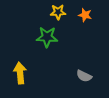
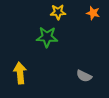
orange star: moved 8 px right, 2 px up
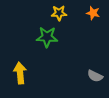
yellow star: moved 1 px right, 1 px down
gray semicircle: moved 11 px right
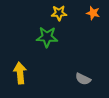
gray semicircle: moved 12 px left, 3 px down
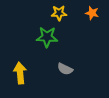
orange star: moved 1 px left
gray semicircle: moved 18 px left, 10 px up
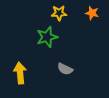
green star: rotated 20 degrees counterclockwise
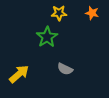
green star: rotated 15 degrees counterclockwise
yellow arrow: moved 1 px left, 1 px down; rotated 55 degrees clockwise
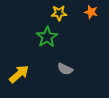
orange star: moved 1 px left, 1 px up
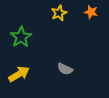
yellow star: rotated 21 degrees counterclockwise
green star: moved 26 px left
yellow arrow: rotated 10 degrees clockwise
